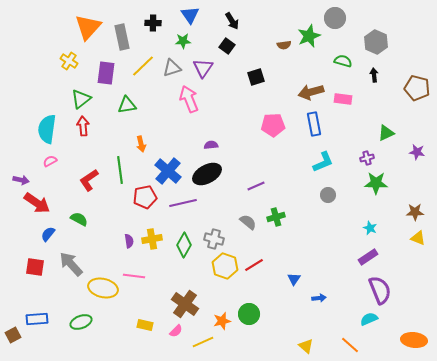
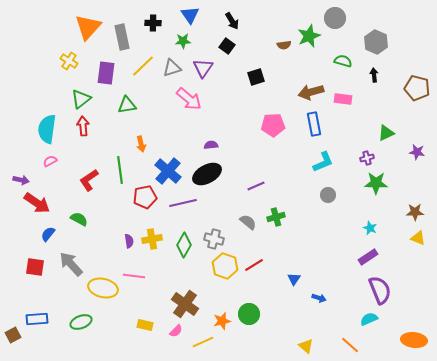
pink arrow at (189, 99): rotated 152 degrees clockwise
blue arrow at (319, 298): rotated 24 degrees clockwise
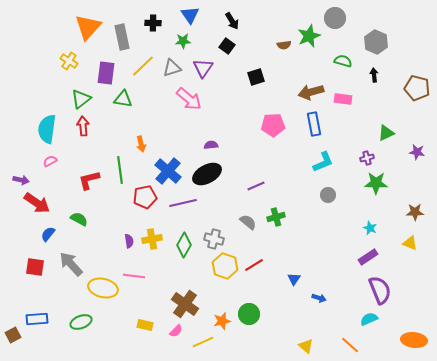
green triangle at (127, 105): moved 4 px left, 6 px up; rotated 18 degrees clockwise
red L-shape at (89, 180): rotated 20 degrees clockwise
yellow triangle at (418, 238): moved 8 px left, 5 px down
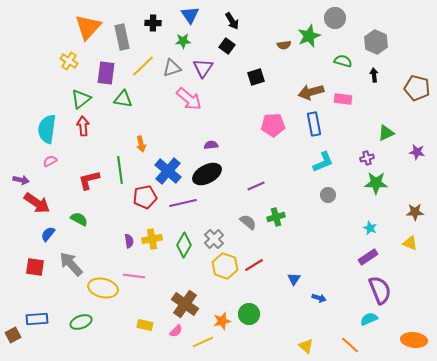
gray cross at (214, 239): rotated 30 degrees clockwise
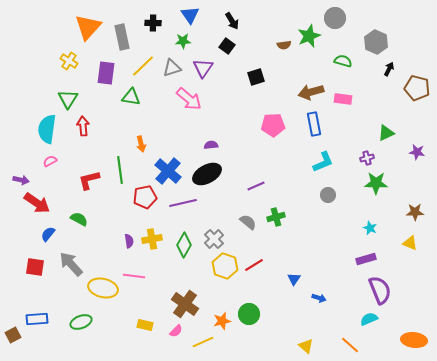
black arrow at (374, 75): moved 15 px right, 6 px up; rotated 32 degrees clockwise
green triangle at (81, 99): moved 13 px left; rotated 20 degrees counterclockwise
green triangle at (123, 99): moved 8 px right, 2 px up
purple rectangle at (368, 257): moved 2 px left, 2 px down; rotated 18 degrees clockwise
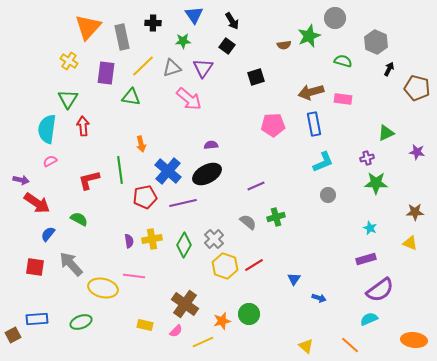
blue triangle at (190, 15): moved 4 px right
purple semicircle at (380, 290): rotated 76 degrees clockwise
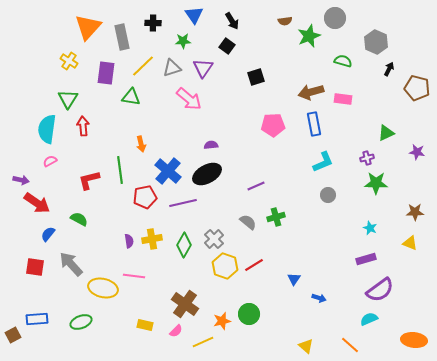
brown semicircle at (284, 45): moved 1 px right, 24 px up
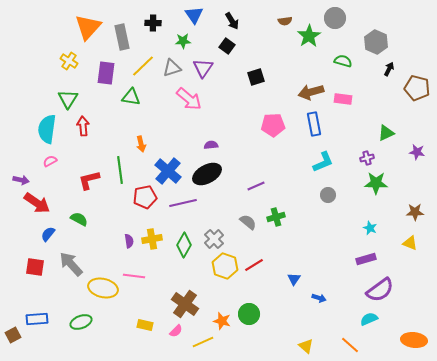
green star at (309, 36): rotated 10 degrees counterclockwise
orange star at (222, 321): rotated 30 degrees clockwise
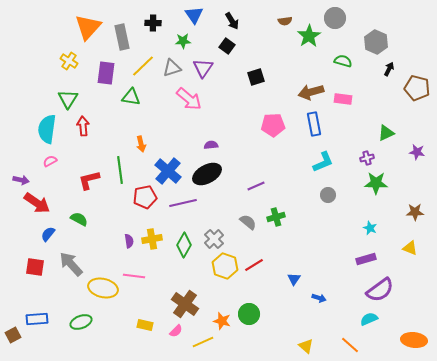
yellow triangle at (410, 243): moved 5 px down
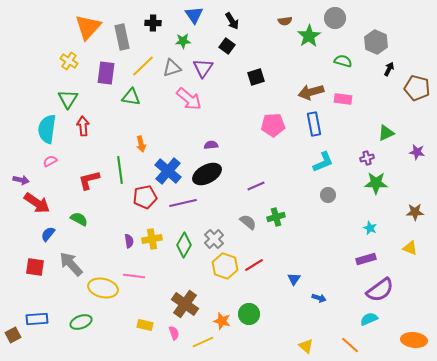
pink semicircle at (176, 331): moved 2 px left, 2 px down; rotated 64 degrees counterclockwise
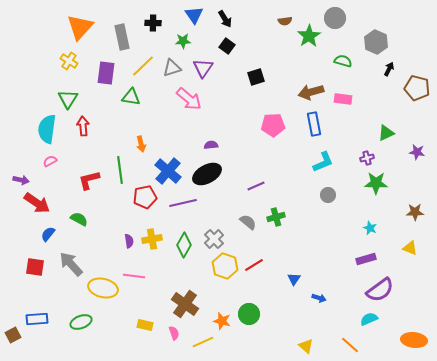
black arrow at (232, 21): moved 7 px left, 2 px up
orange triangle at (88, 27): moved 8 px left
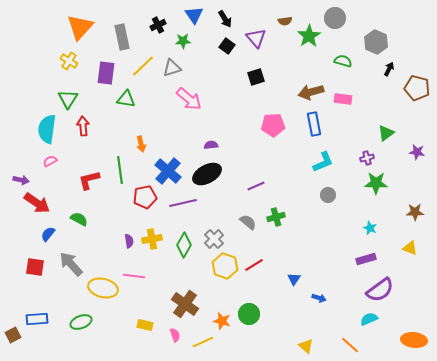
black cross at (153, 23): moved 5 px right, 2 px down; rotated 28 degrees counterclockwise
purple triangle at (203, 68): moved 53 px right, 30 px up; rotated 15 degrees counterclockwise
green triangle at (131, 97): moved 5 px left, 2 px down
green triangle at (386, 133): rotated 12 degrees counterclockwise
pink semicircle at (174, 333): moved 1 px right, 2 px down
